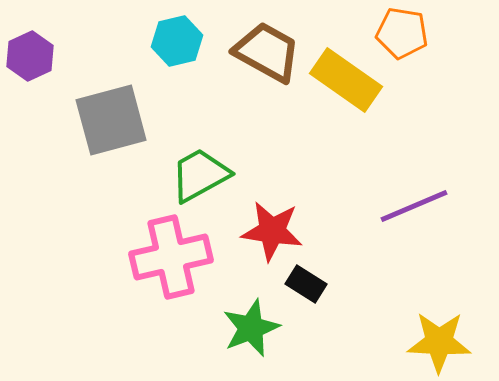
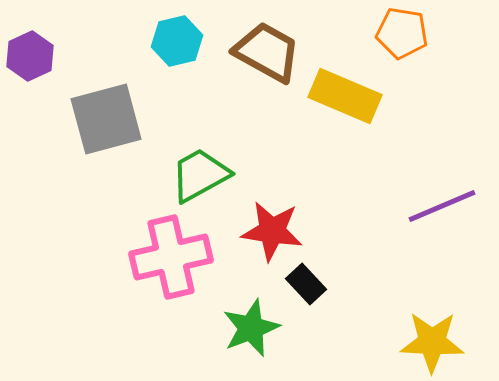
yellow rectangle: moved 1 px left, 16 px down; rotated 12 degrees counterclockwise
gray square: moved 5 px left, 1 px up
purple line: moved 28 px right
black rectangle: rotated 15 degrees clockwise
yellow star: moved 7 px left
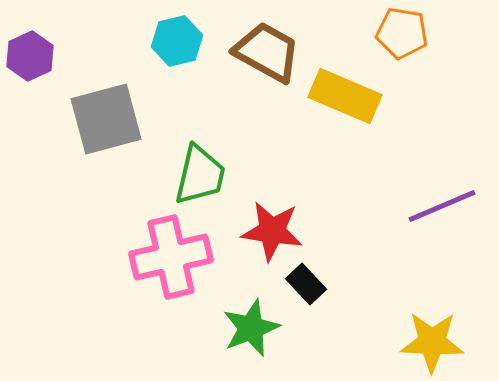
green trapezoid: rotated 132 degrees clockwise
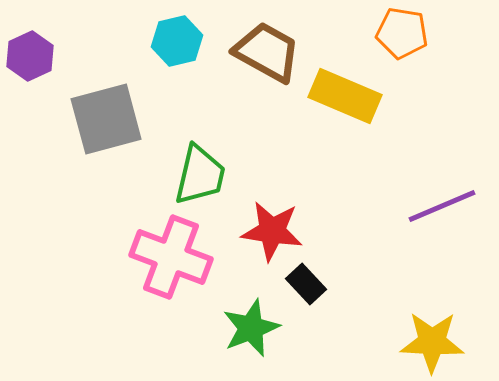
pink cross: rotated 34 degrees clockwise
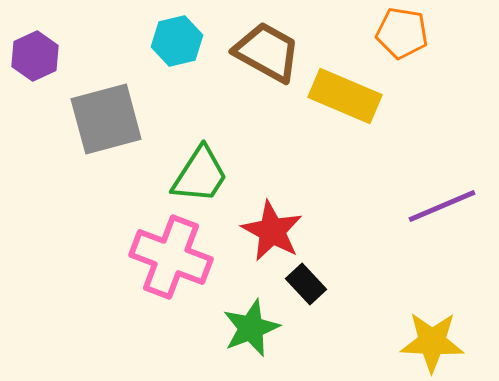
purple hexagon: moved 5 px right
green trapezoid: rotated 20 degrees clockwise
red star: rotated 20 degrees clockwise
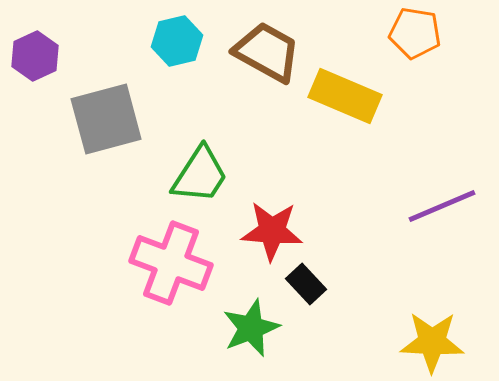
orange pentagon: moved 13 px right
red star: rotated 24 degrees counterclockwise
pink cross: moved 6 px down
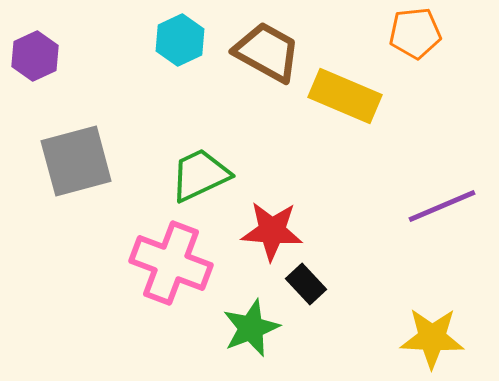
orange pentagon: rotated 15 degrees counterclockwise
cyan hexagon: moved 3 px right, 1 px up; rotated 12 degrees counterclockwise
gray square: moved 30 px left, 42 px down
green trapezoid: rotated 148 degrees counterclockwise
yellow star: moved 4 px up
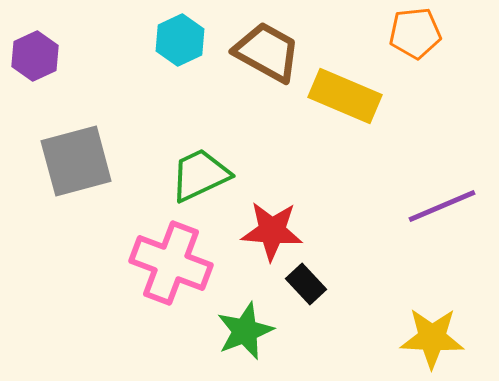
green star: moved 6 px left, 3 px down
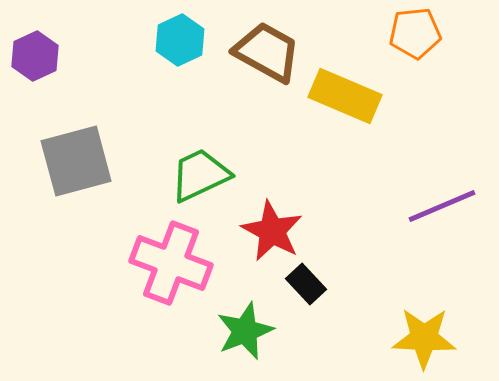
red star: rotated 24 degrees clockwise
yellow star: moved 8 px left
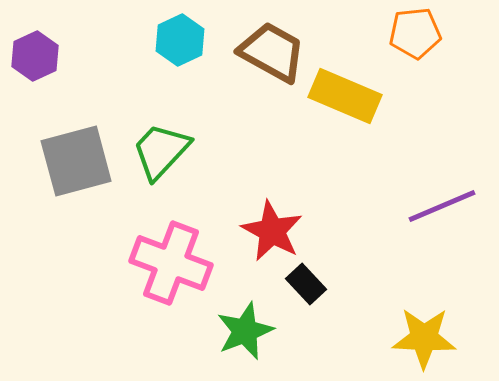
brown trapezoid: moved 5 px right
green trapezoid: moved 39 px left, 24 px up; rotated 22 degrees counterclockwise
